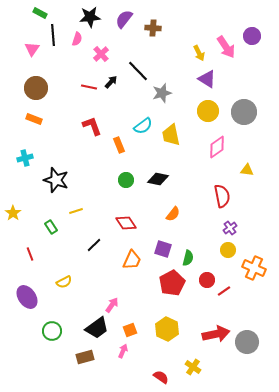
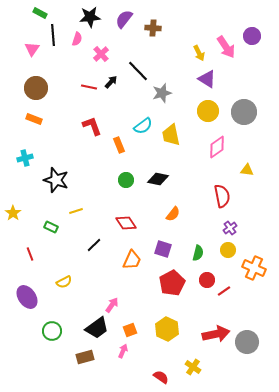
green rectangle at (51, 227): rotated 32 degrees counterclockwise
green semicircle at (188, 258): moved 10 px right, 5 px up
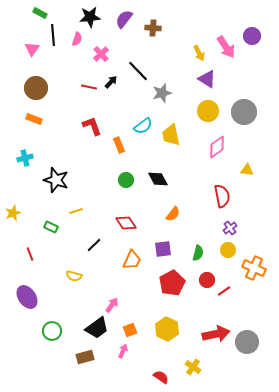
black diamond at (158, 179): rotated 50 degrees clockwise
yellow star at (13, 213): rotated 14 degrees clockwise
purple square at (163, 249): rotated 24 degrees counterclockwise
yellow semicircle at (64, 282): moved 10 px right, 6 px up; rotated 42 degrees clockwise
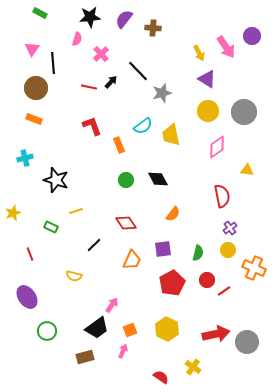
black line at (53, 35): moved 28 px down
green circle at (52, 331): moved 5 px left
